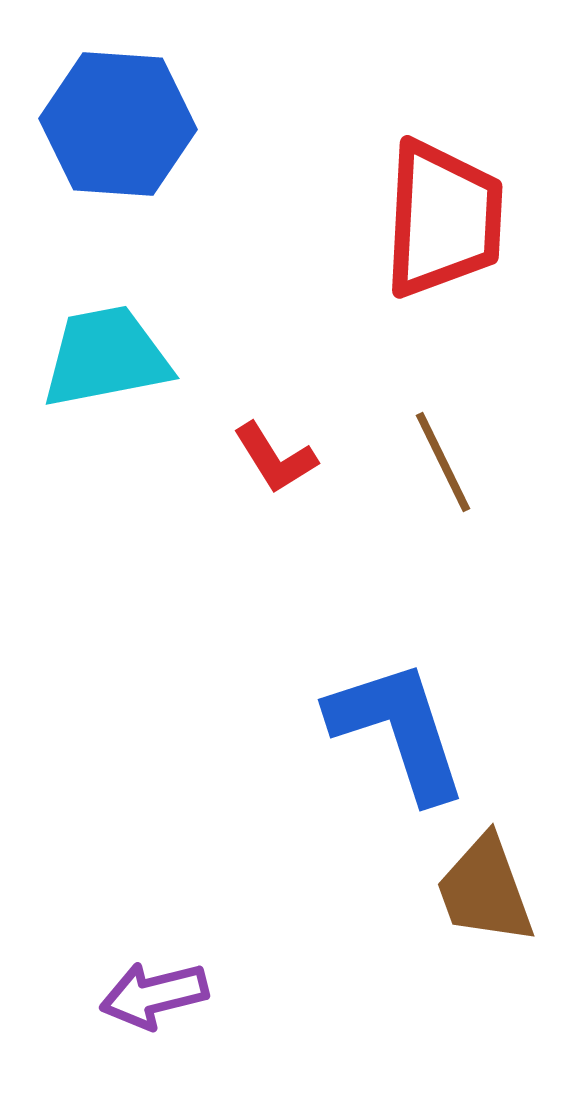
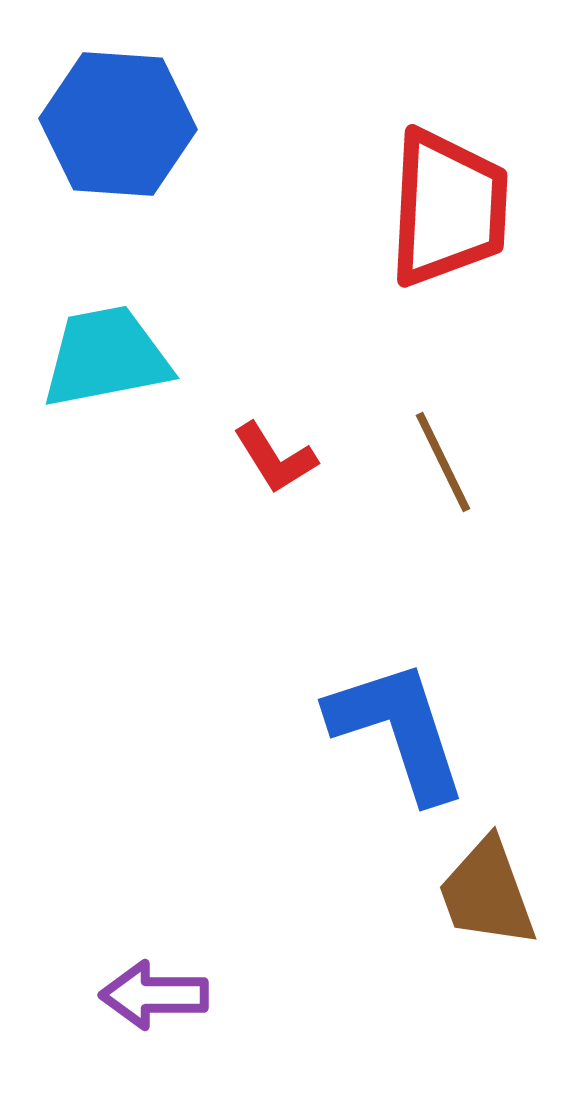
red trapezoid: moved 5 px right, 11 px up
brown trapezoid: moved 2 px right, 3 px down
purple arrow: rotated 14 degrees clockwise
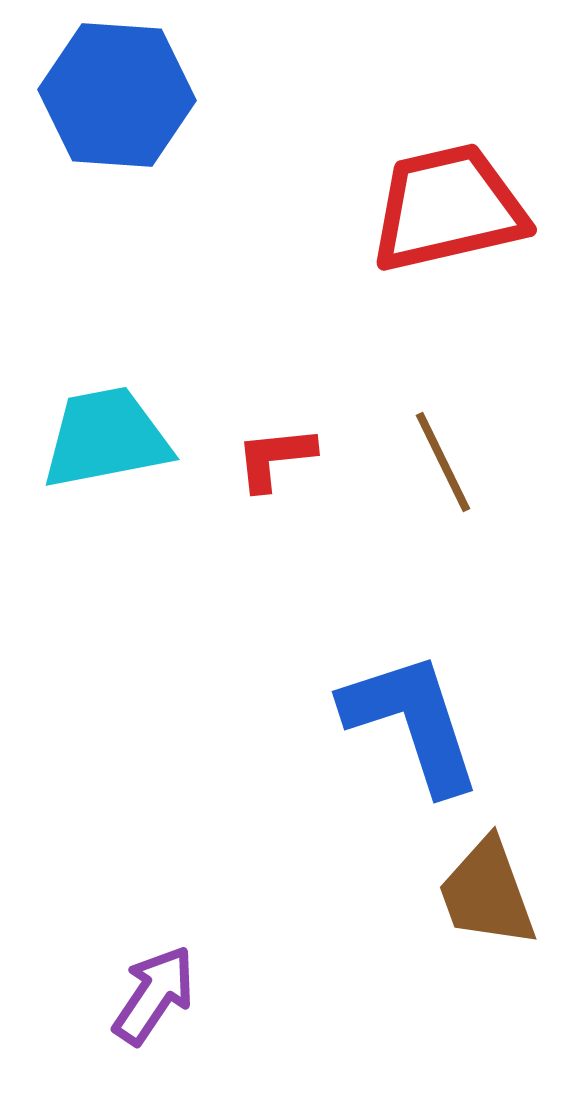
blue hexagon: moved 1 px left, 29 px up
red trapezoid: rotated 106 degrees counterclockwise
cyan trapezoid: moved 81 px down
red L-shape: rotated 116 degrees clockwise
blue L-shape: moved 14 px right, 8 px up
purple arrow: rotated 124 degrees clockwise
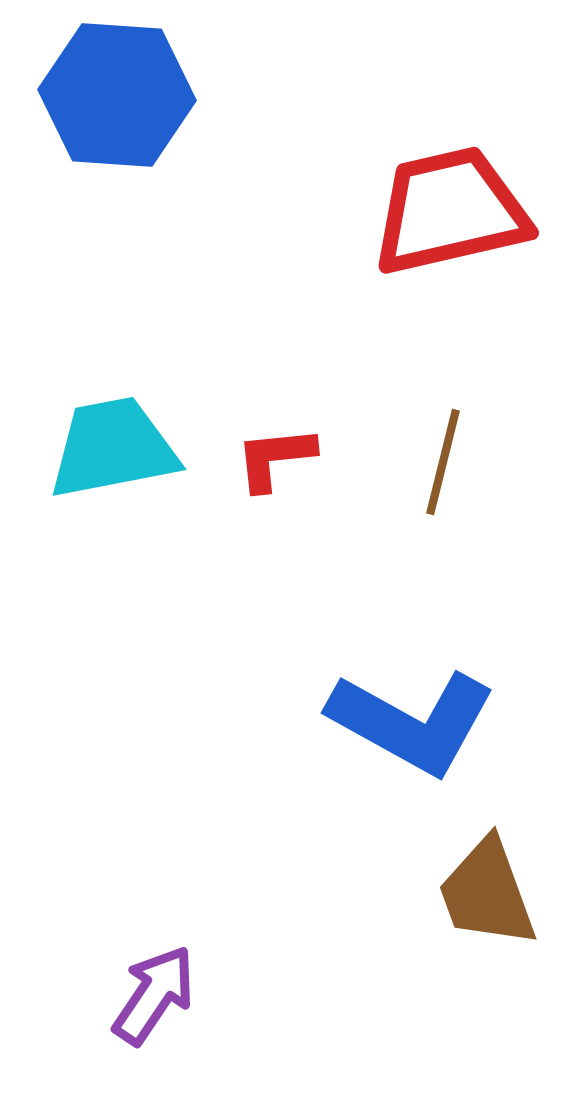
red trapezoid: moved 2 px right, 3 px down
cyan trapezoid: moved 7 px right, 10 px down
brown line: rotated 40 degrees clockwise
blue L-shape: rotated 137 degrees clockwise
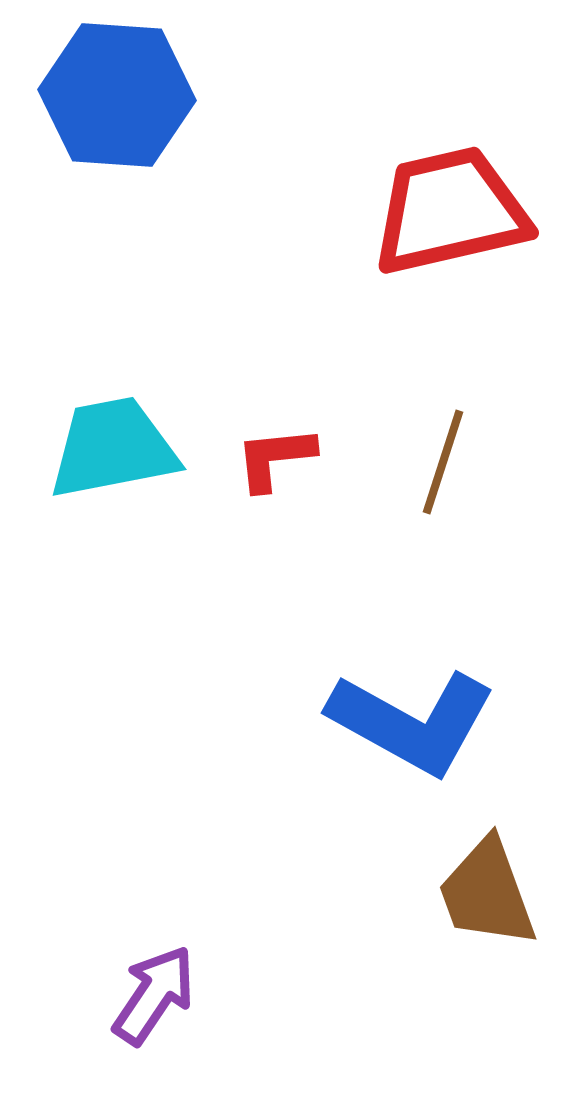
brown line: rotated 4 degrees clockwise
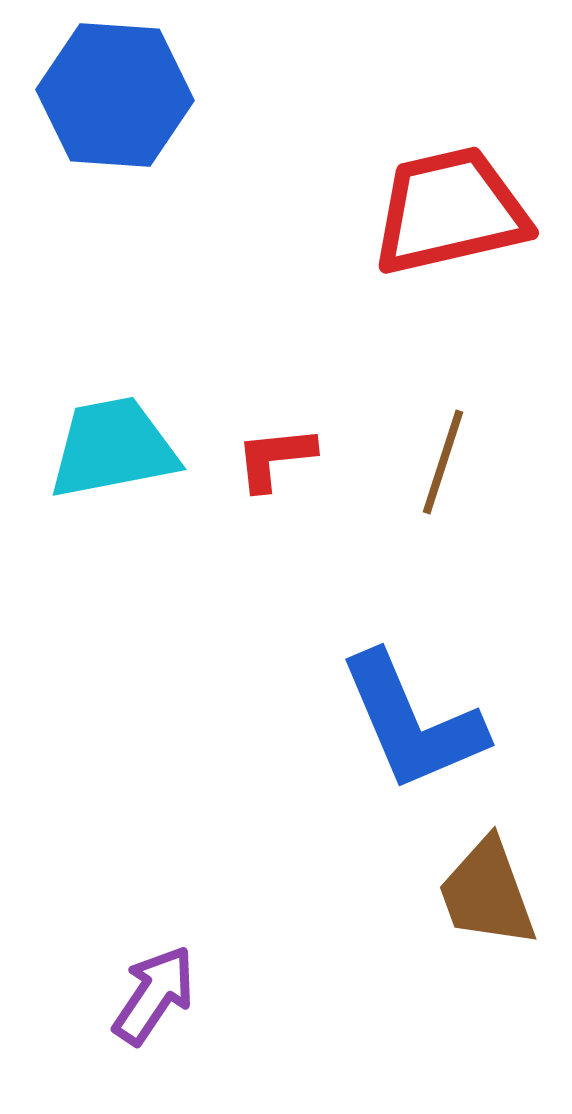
blue hexagon: moved 2 px left
blue L-shape: rotated 38 degrees clockwise
